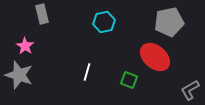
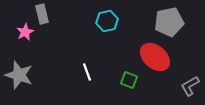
cyan hexagon: moved 3 px right, 1 px up
pink star: moved 14 px up; rotated 12 degrees clockwise
white line: rotated 36 degrees counterclockwise
gray L-shape: moved 4 px up
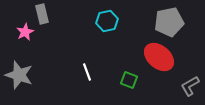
red ellipse: moved 4 px right
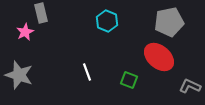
gray rectangle: moved 1 px left, 1 px up
cyan hexagon: rotated 25 degrees counterclockwise
gray L-shape: rotated 55 degrees clockwise
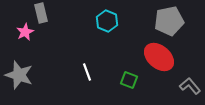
gray pentagon: moved 1 px up
gray L-shape: rotated 25 degrees clockwise
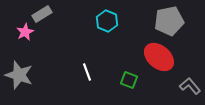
gray rectangle: moved 1 px right, 1 px down; rotated 72 degrees clockwise
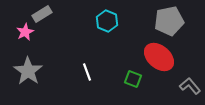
gray star: moved 9 px right, 4 px up; rotated 16 degrees clockwise
green square: moved 4 px right, 1 px up
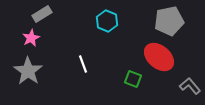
pink star: moved 6 px right, 6 px down
white line: moved 4 px left, 8 px up
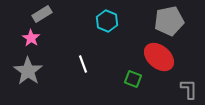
pink star: rotated 12 degrees counterclockwise
gray L-shape: moved 1 px left, 3 px down; rotated 40 degrees clockwise
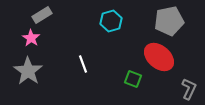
gray rectangle: moved 1 px down
cyan hexagon: moved 4 px right; rotated 20 degrees clockwise
gray L-shape: rotated 25 degrees clockwise
